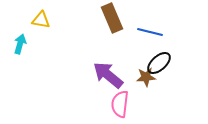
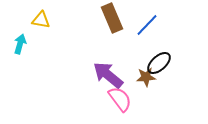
blue line: moved 3 px left, 7 px up; rotated 60 degrees counterclockwise
pink semicircle: moved 5 px up; rotated 136 degrees clockwise
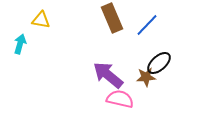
pink semicircle: rotated 40 degrees counterclockwise
